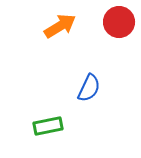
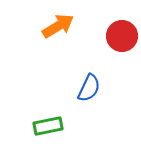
red circle: moved 3 px right, 14 px down
orange arrow: moved 2 px left
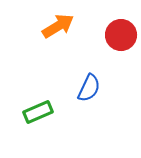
red circle: moved 1 px left, 1 px up
green rectangle: moved 10 px left, 14 px up; rotated 12 degrees counterclockwise
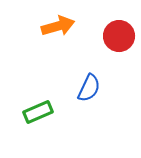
orange arrow: rotated 16 degrees clockwise
red circle: moved 2 px left, 1 px down
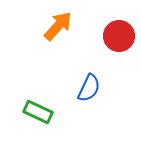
orange arrow: rotated 32 degrees counterclockwise
green rectangle: rotated 48 degrees clockwise
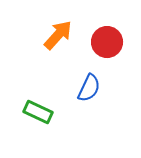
orange arrow: moved 9 px down
red circle: moved 12 px left, 6 px down
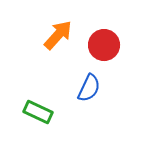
red circle: moved 3 px left, 3 px down
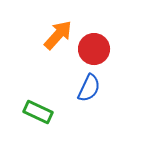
red circle: moved 10 px left, 4 px down
